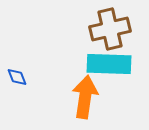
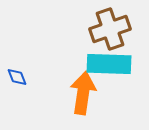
brown cross: rotated 6 degrees counterclockwise
orange arrow: moved 2 px left, 4 px up
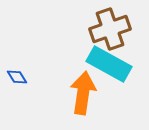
cyan rectangle: rotated 27 degrees clockwise
blue diamond: rotated 10 degrees counterclockwise
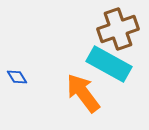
brown cross: moved 8 px right
orange arrow: rotated 45 degrees counterclockwise
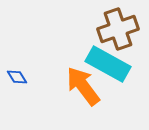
cyan rectangle: moved 1 px left
orange arrow: moved 7 px up
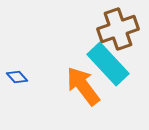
cyan rectangle: rotated 18 degrees clockwise
blue diamond: rotated 10 degrees counterclockwise
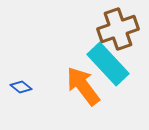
blue diamond: moved 4 px right, 10 px down; rotated 10 degrees counterclockwise
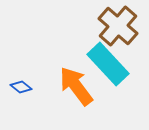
brown cross: moved 3 px up; rotated 30 degrees counterclockwise
orange arrow: moved 7 px left
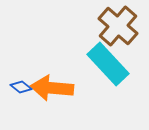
orange arrow: moved 24 px left, 2 px down; rotated 48 degrees counterclockwise
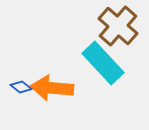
cyan rectangle: moved 5 px left, 1 px up
